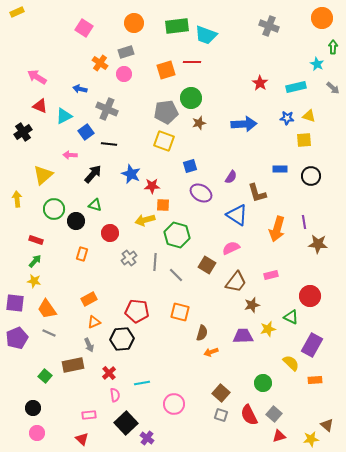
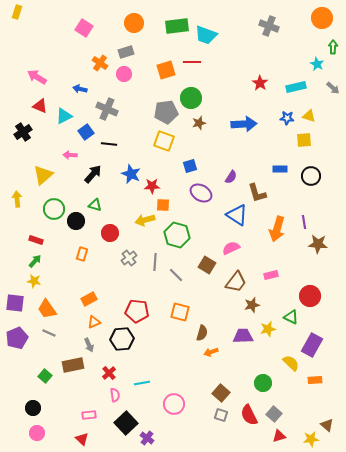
yellow rectangle at (17, 12): rotated 48 degrees counterclockwise
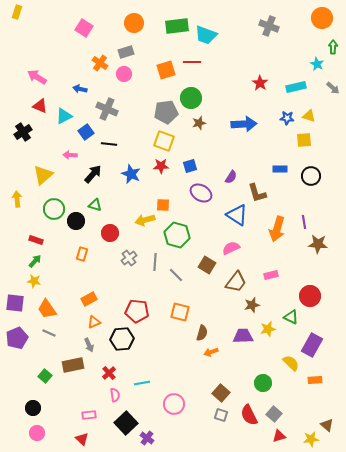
red star at (152, 186): moved 9 px right, 20 px up
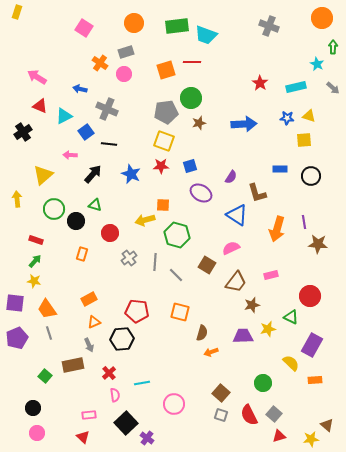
gray line at (49, 333): rotated 48 degrees clockwise
red triangle at (82, 439): moved 1 px right, 2 px up
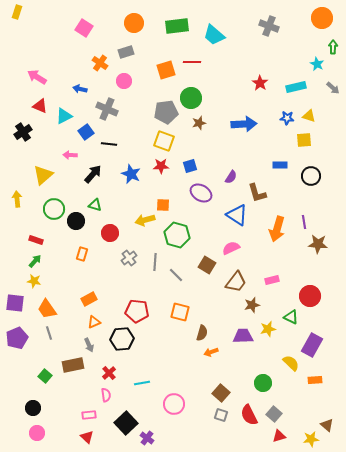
cyan trapezoid at (206, 35): moved 8 px right; rotated 20 degrees clockwise
pink circle at (124, 74): moved 7 px down
blue rectangle at (280, 169): moved 4 px up
pink rectangle at (271, 275): moved 1 px right, 5 px down
pink semicircle at (115, 395): moved 9 px left
red triangle at (83, 437): moved 4 px right
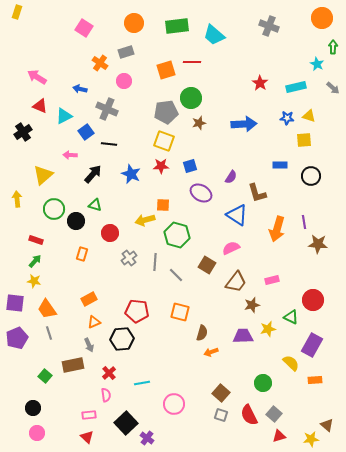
red circle at (310, 296): moved 3 px right, 4 px down
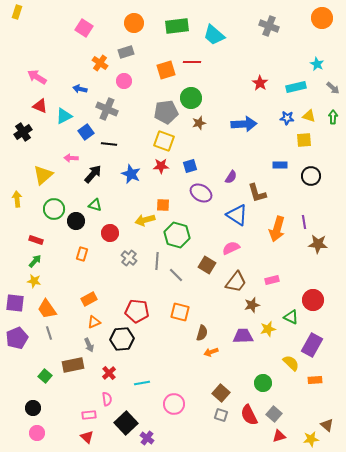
green arrow at (333, 47): moved 70 px down
pink arrow at (70, 155): moved 1 px right, 3 px down
gray cross at (129, 258): rotated 14 degrees counterclockwise
gray line at (155, 262): moved 2 px right, 1 px up
pink semicircle at (106, 395): moved 1 px right, 4 px down
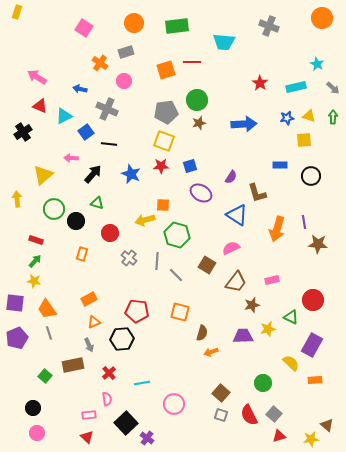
cyan trapezoid at (214, 35): moved 10 px right, 7 px down; rotated 35 degrees counterclockwise
green circle at (191, 98): moved 6 px right, 2 px down
blue star at (287, 118): rotated 16 degrees counterclockwise
green triangle at (95, 205): moved 2 px right, 2 px up
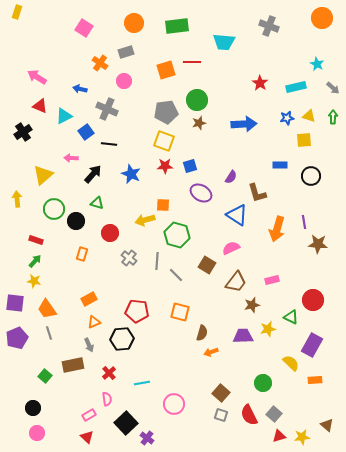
red star at (161, 166): moved 4 px right
pink rectangle at (89, 415): rotated 24 degrees counterclockwise
yellow star at (311, 439): moved 9 px left, 2 px up
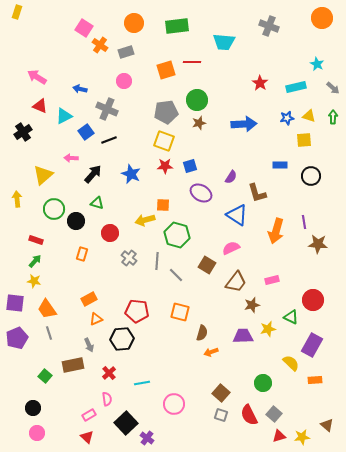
orange cross at (100, 63): moved 18 px up
black line at (109, 144): moved 4 px up; rotated 28 degrees counterclockwise
orange arrow at (277, 229): moved 1 px left, 2 px down
orange triangle at (94, 322): moved 2 px right, 3 px up
